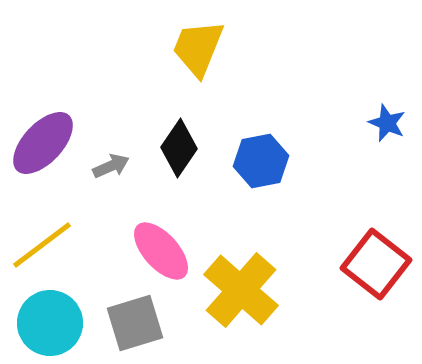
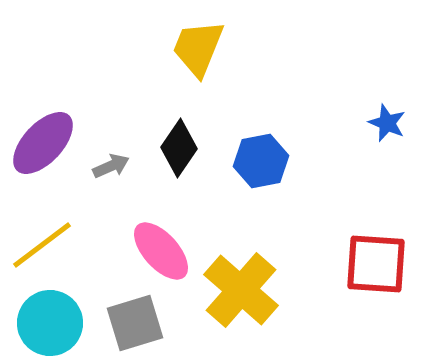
red square: rotated 34 degrees counterclockwise
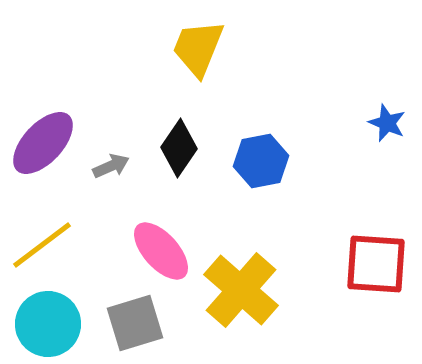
cyan circle: moved 2 px left, 1 px down
